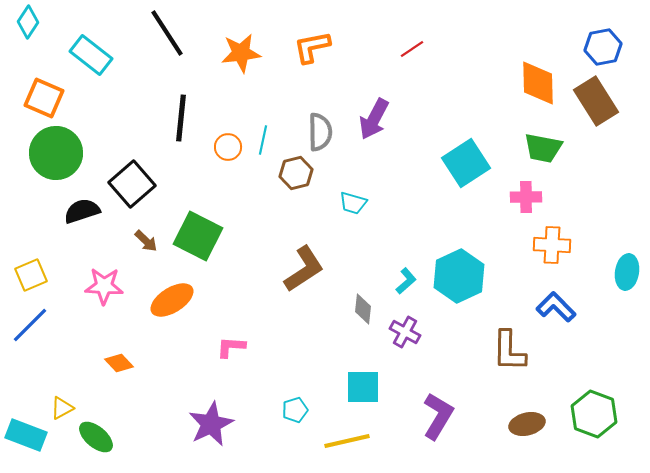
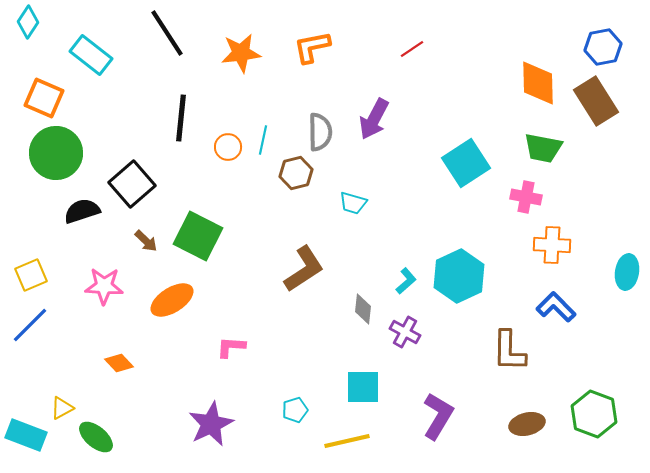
pink cross at (526, 197): rotated 12 degrees clockwise
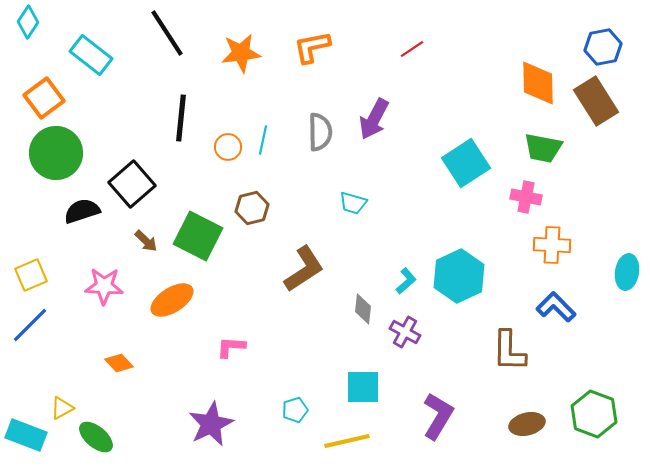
orange square at (44, 98): rotated 30 degrees clockwise
brown hexagon at (296, 173): moved 44 px left, 35 px down
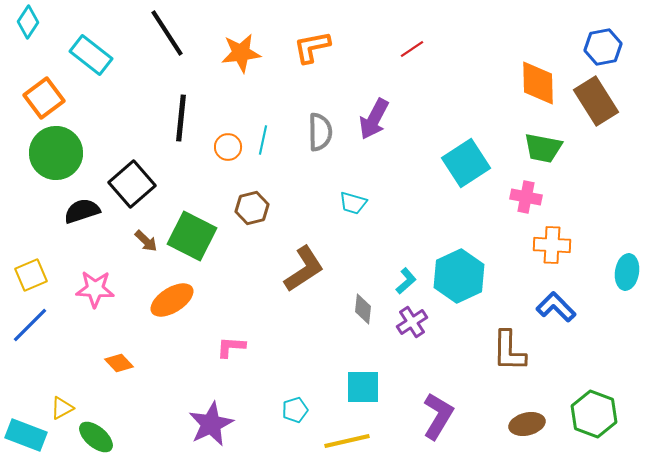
green square at (198, 236): moved 6 px left
pink star at (104, 286): moved 9 px left, 3 px down
purple cross at (405, 332): moved 7 px right, 10 px up; rotated 28 degrees clockwise
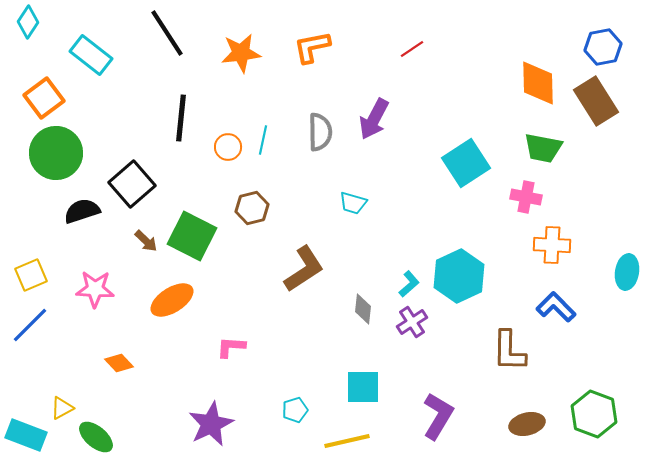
cyan L-shape at (406, 281): moved 3 px right, 3 px down
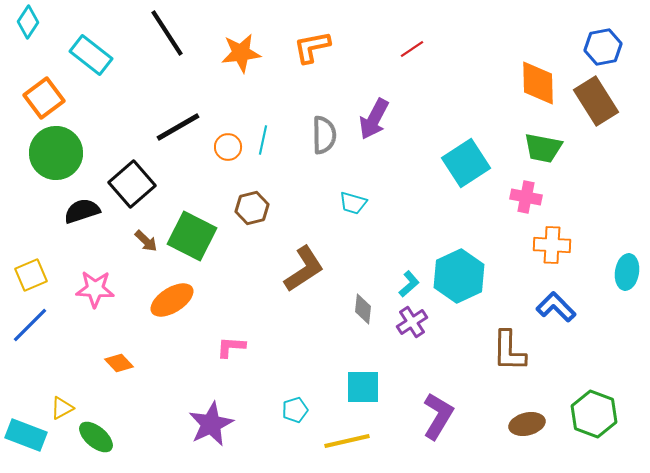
black line at (181, 118): moved 3 px left, 9 px down; rotated 54 degrees clockwise
gray semicircle at (320, 132): moved 4 px right, 3 px down
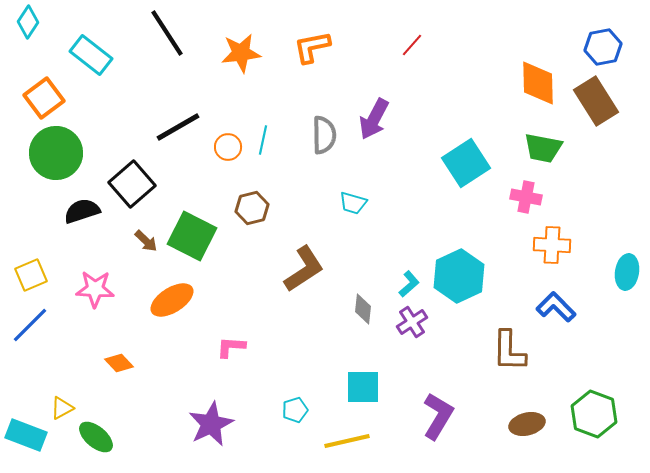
red line at (412, 49): moved 4 px up; rotated 15 degrees counterclockwise
